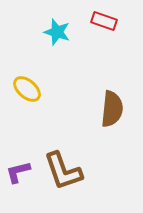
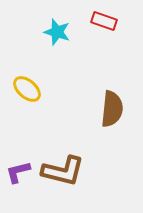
brown L-shape: rotated 57 degrees counterclockwise
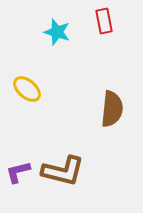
red rectangle: rotated 60 degrees clockwise
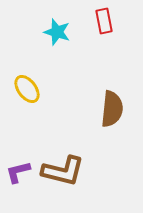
yellow ellipse: rotated 12 degrees clockwise
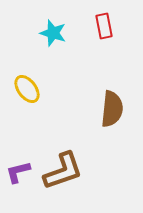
red rectangle: moved 5 px down
cyan star: moved 4 px left, 1 px down
brown L-shape: rotated 33 degrees counterclockwise
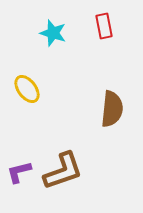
purple L-shape: moved 1 px right
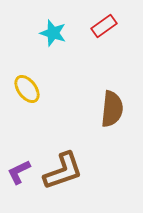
red rectangle: rotated 65 degrees clockwise
purple L-shape: rotated 12 degrees counterclockwise
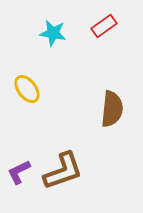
cyan star: rotated 8 degrees counterclockwise
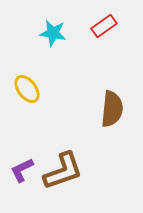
purple L-shape: moved 3 px right, 2 px up
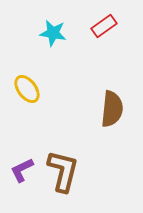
brown L-shape: rotated 57 degrees counterclockwise
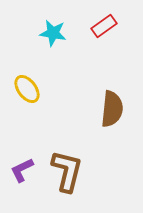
brown L-shape: moved 4 px right
